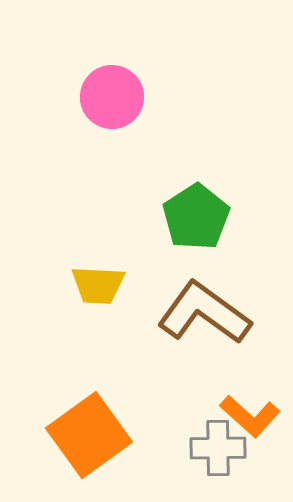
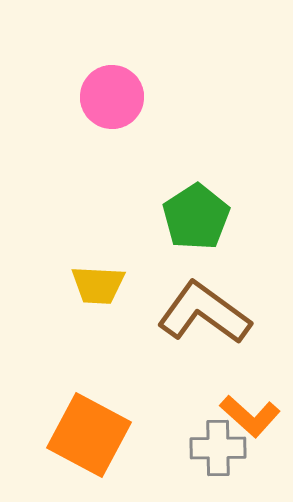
orange square: rotated 26 degrees counterclockwise
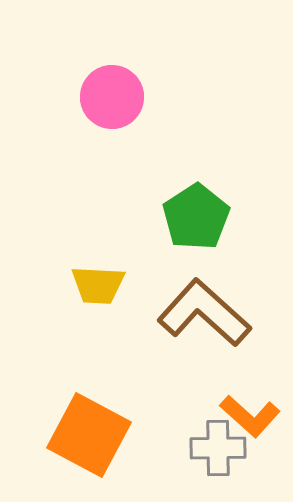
brown L-shape: rotated 6 degrees clockwise
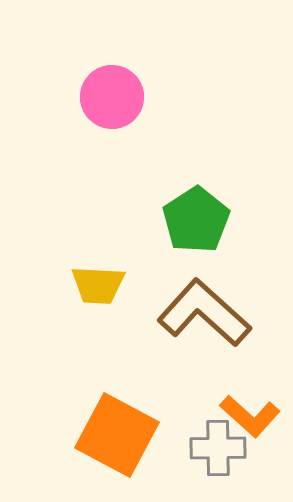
green pentagon: moved 3 px down
orange square: moved 28 px right
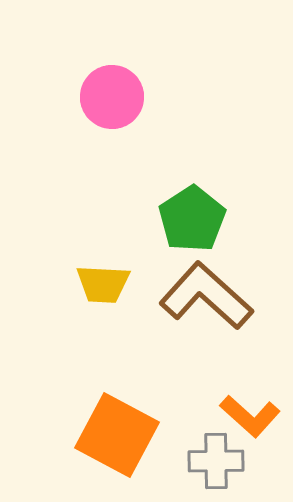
green pentagon: moved 4 px left, 1 px up
yellow trapezoid: moved 5 px right, 1 px up
brown L-shape: moved 2 px right, 17 px up
gray cross: moved 2 px left, 13 px down
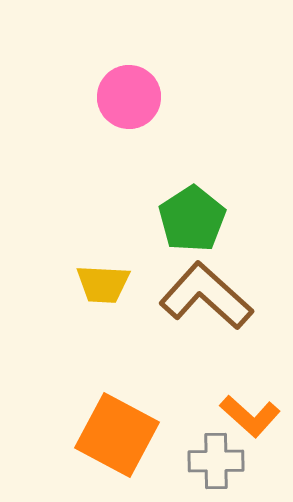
pink circle: moved 17 px right
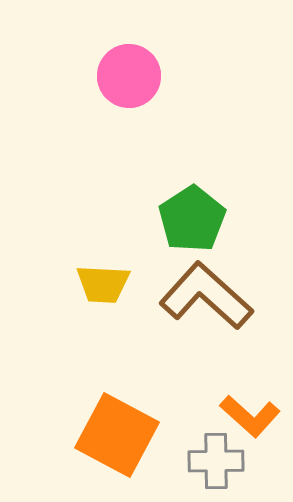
pink circle: moved 21 px up
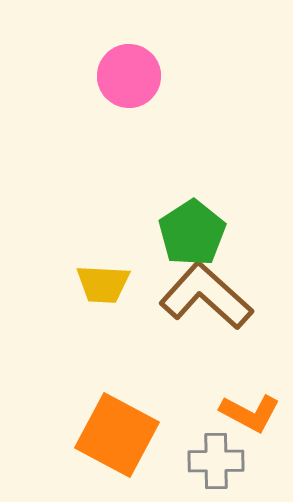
green pentagon: moved 14 px down
orange L-shape: moved 3 px up; rotated 14 degrees counterclockwise
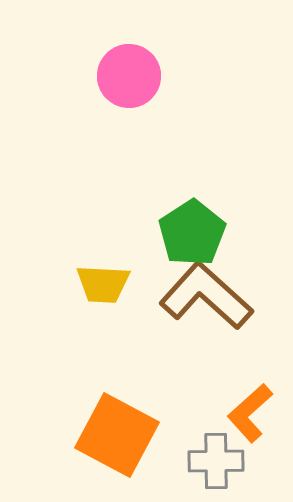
orange L-shape: rotated 110 degrees clockwise
